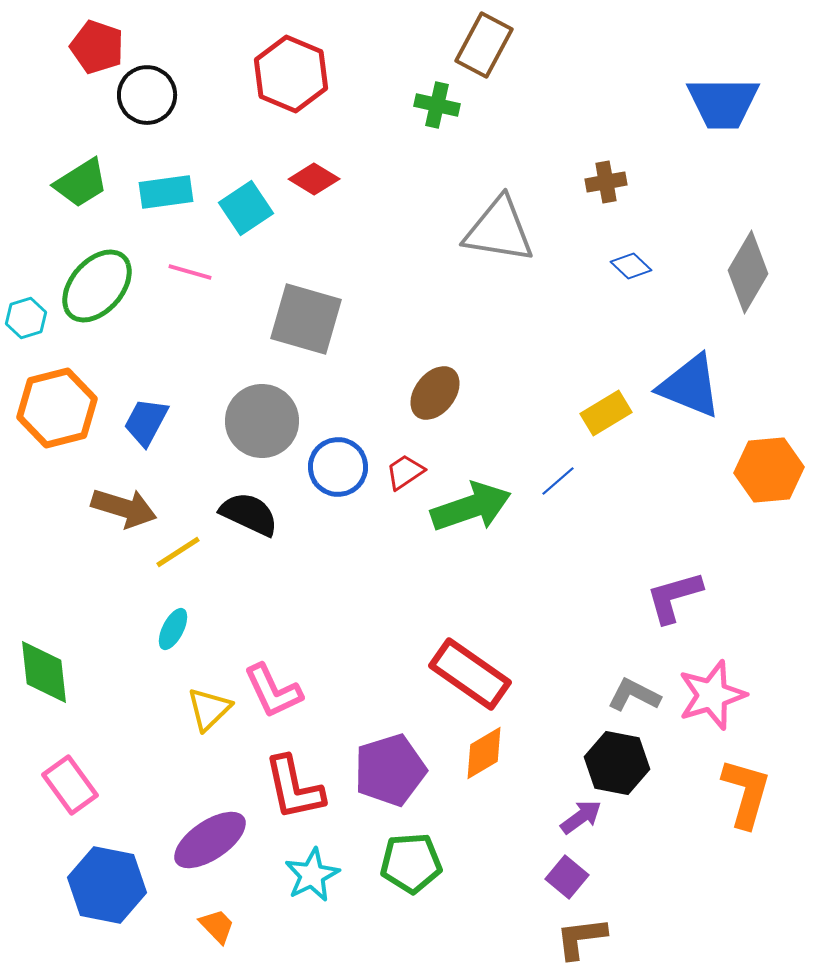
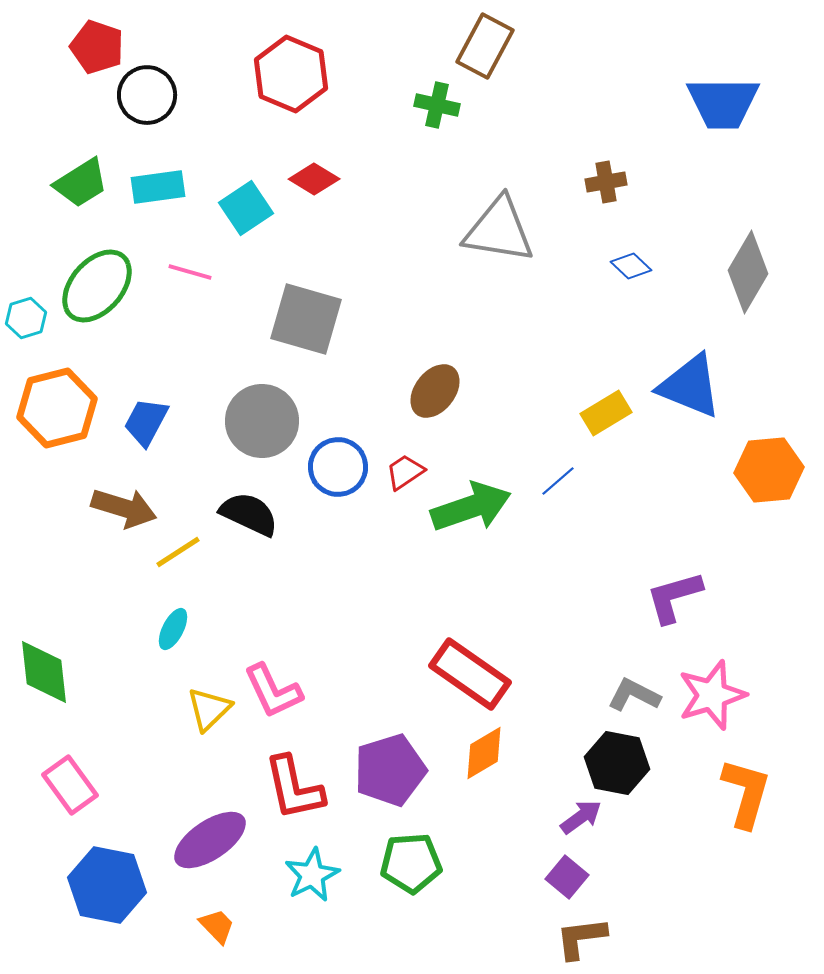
brown rectangle at (484, 45): moved 1 px right, 1 px down
cyan rectangle at (166, 192): moved 8 px left, 5 px up
brown ellipse at (435, 393): moved 2 px up
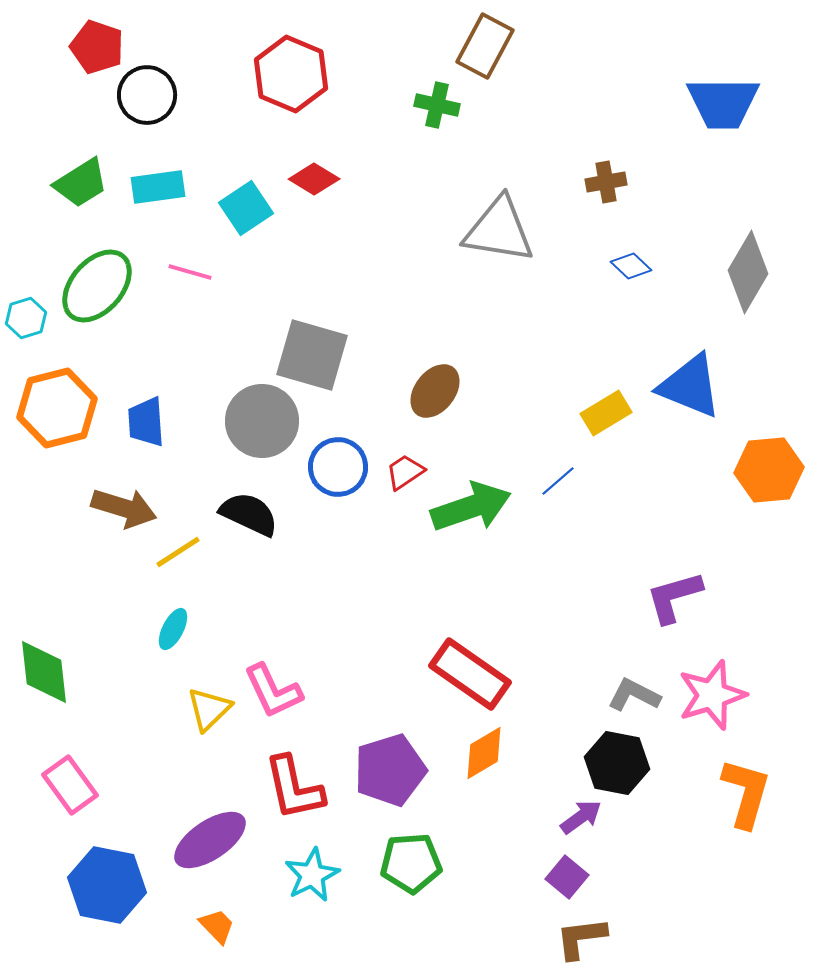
gray square at (306, 319): moved 6 px right, 36 px down
blue trapezoid at (146, 422): rotated 32 degrees counterclockwise
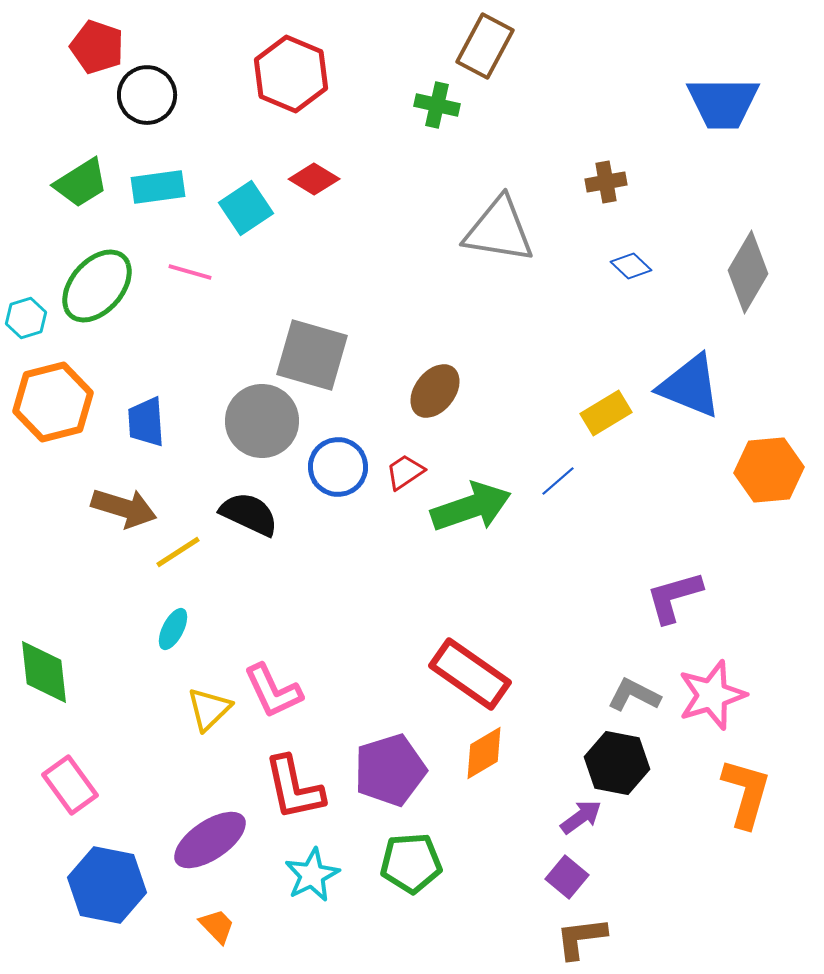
orange hexagon at (57, 408): moved 4 px left, 6 px up
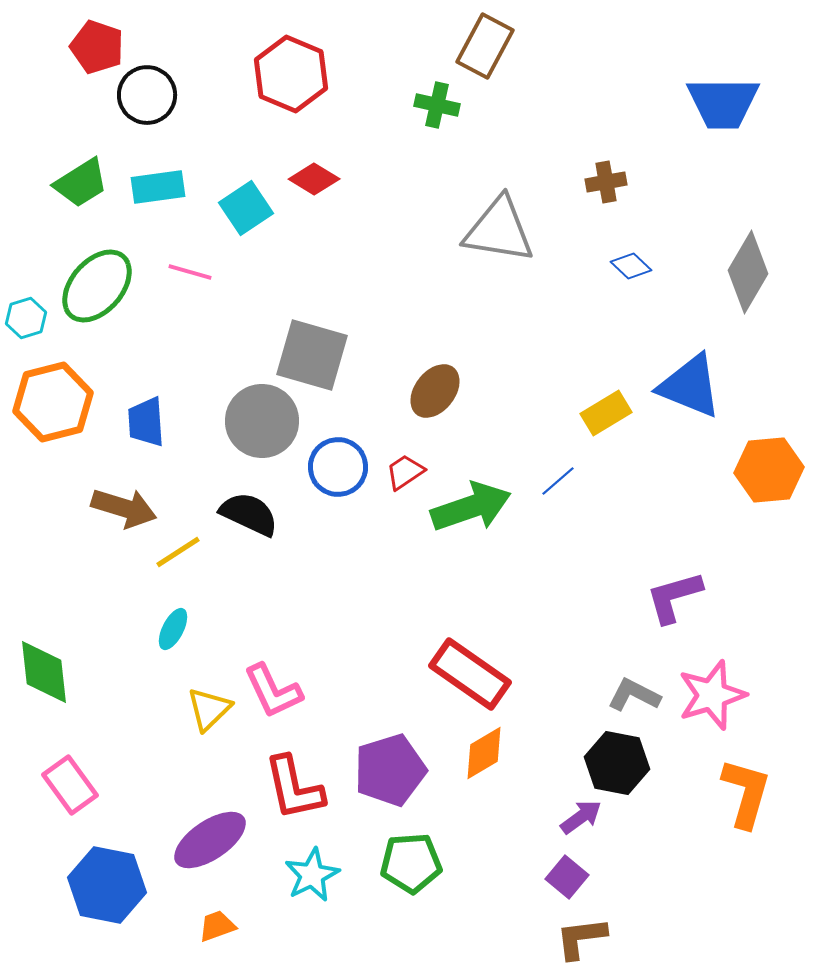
orange trapezoid at (217, 926): rotated 66 degrees counterclockwise
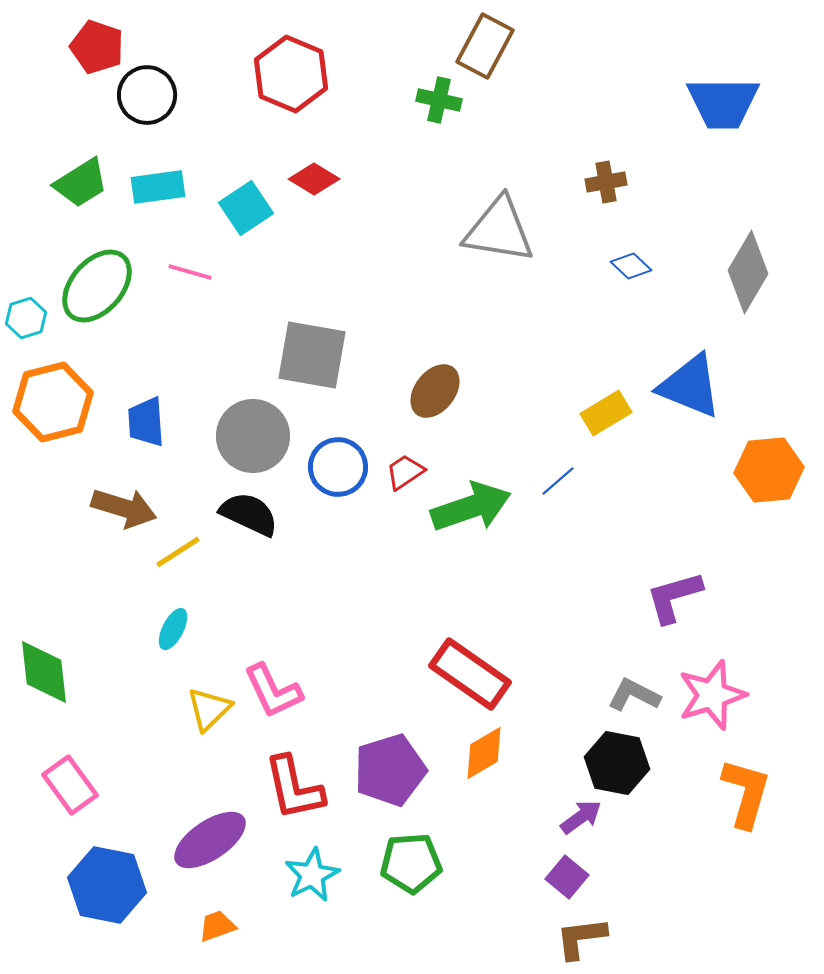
green cross at (437, 105): moved 2 px right, 5 px up
gray square at (312, 355): rotated 6 degrees counterclockwise
gray circle at (262, 421): moved 9 px left, 15 px down
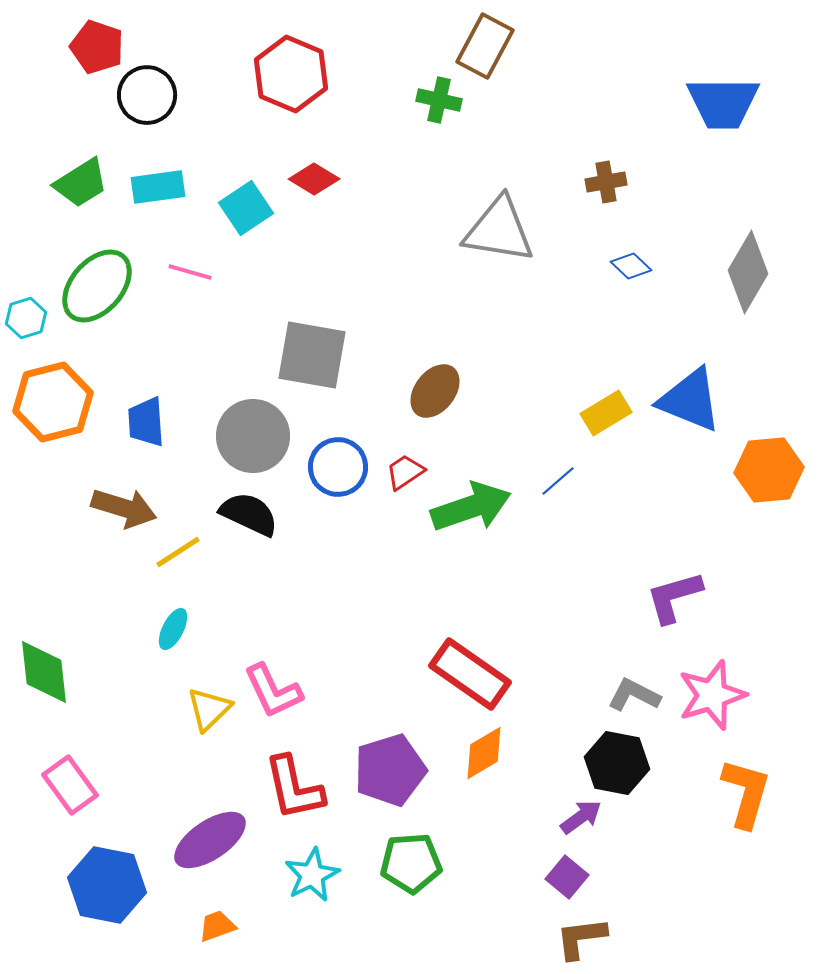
blue triangle at (690, 386): moved 14 px down
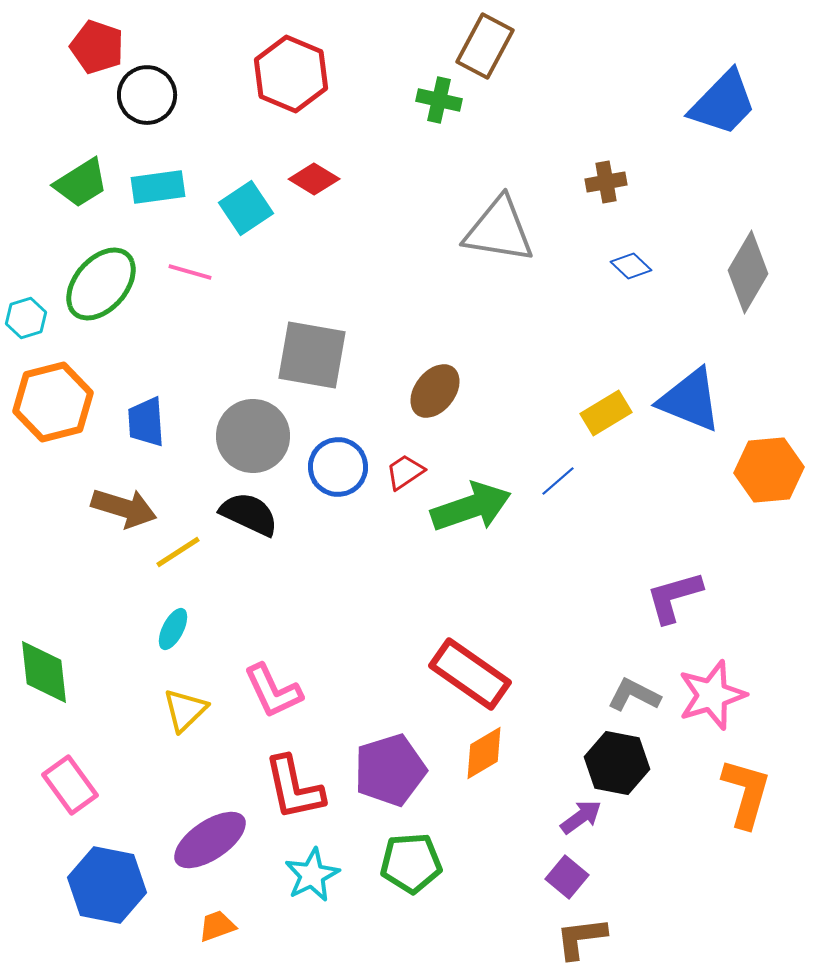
blue trapezoid at (723, 103): rotated 46 degrees counterclockwise
green ellipse at (97, 286): moved 4 px right, 2 px up
yellow triangle at (209, 709): moved 24 px left, 1 px down
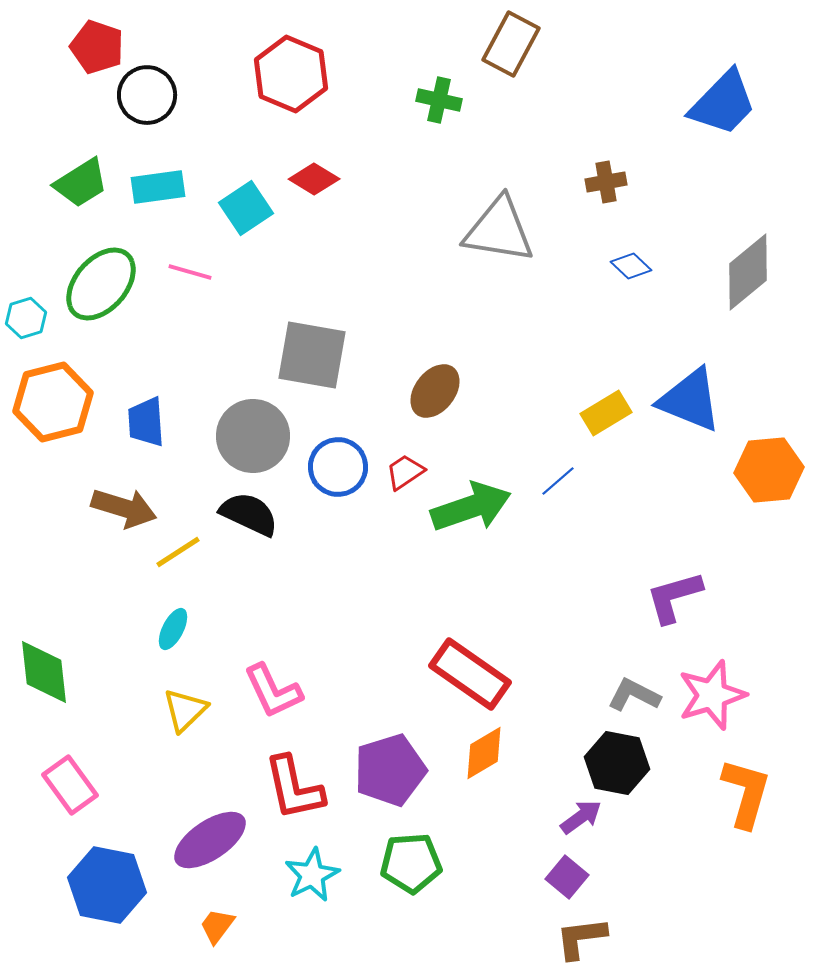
brown rectangle at (485, 46): moved 26 px right, 2 px up
gray diamond at (748, 272): rotated 20 degrees clockwise
orange trapezoid at (217, 926): rotated 33 degrees counterclockwise
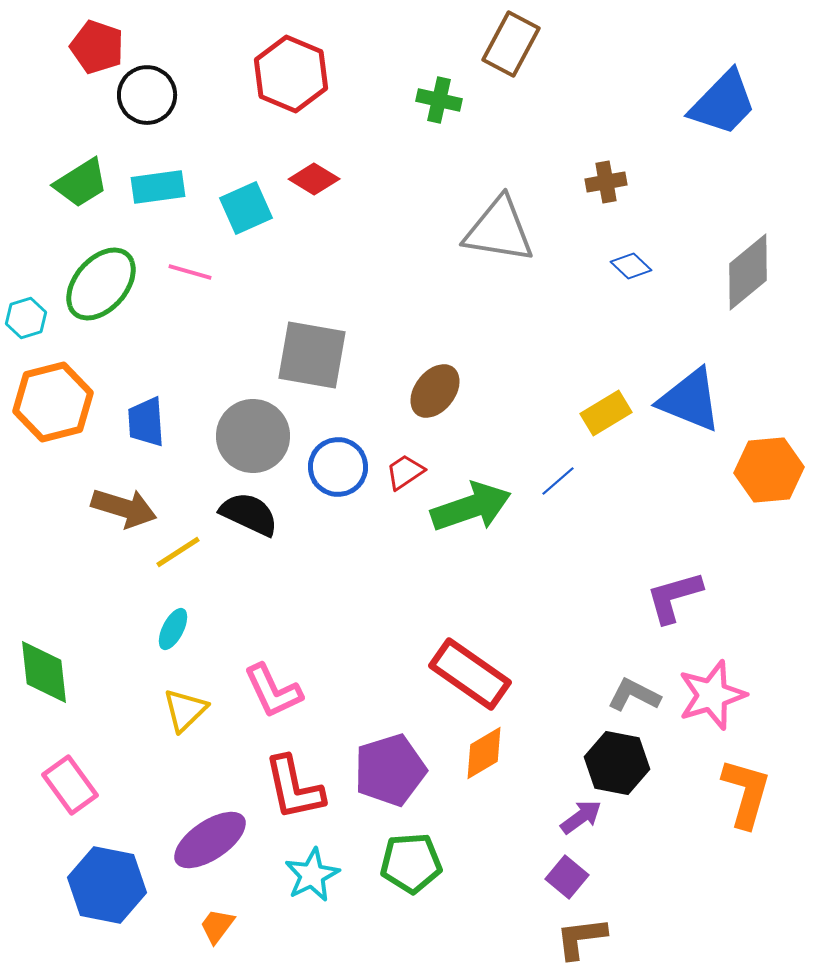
cyan square at (246, 208): rotated 10 degrees clockwise
